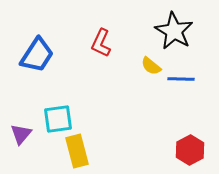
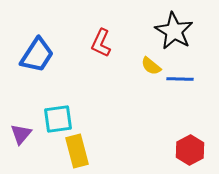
blue line: moved 1 px left
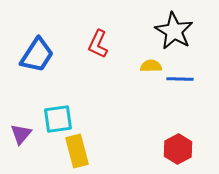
red L-shape: moved 3 px left, 1 px down
yellow semicircle: rotated 140 degrees clockwise
red hexagon: moved 12 px left, 1 px up
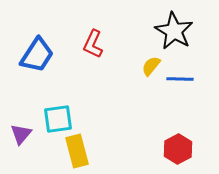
red L-shape: moved 5 px left
yellow semicircle: rotated 50 degrees counterclockwise
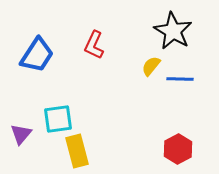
black star: moved 1 px left
red L-shape: moved 1 px right, 1 px down
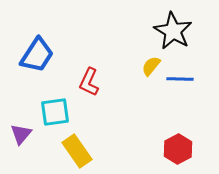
red L-shape: moved 5 px left, 37 px down
cyan square: moved 3 px left, 7 px up
yellow rectangle: rotated 20 degrees counterclockwise
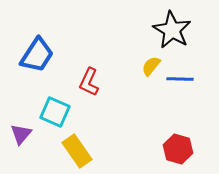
black star: moved 1 px left, 1 px up
cyan square: rotated 32 degrees clockwise
red hexagon: rotated 16 degrees counterclockwise
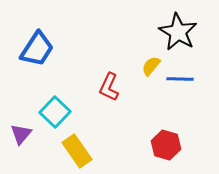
black star: moved 6 px right, 2 px down
blue trapezoid: moved 6 px up
red L-shape: moved 20 px right, 5 px down
cyan square: rotated 20 degrees clockwise
red hexagon: moved 12 px left, 4 px up
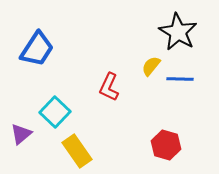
purple triangle: rotated 10 degrees clockwise
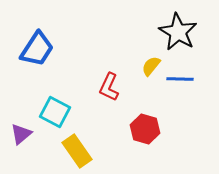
cyan square: rotated 16 degrees counterclockwise
red hexagon: moved 21 px left, 16 px up
